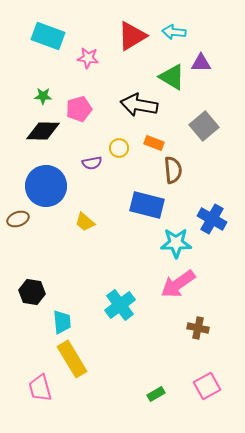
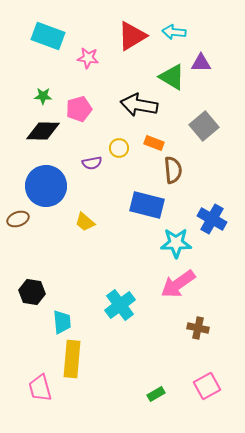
yellow rectangle: rotated 36 degrees clockwise
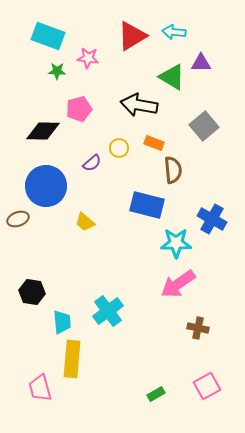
green star: moved 14 px right, 25 px up
purple semicircle: rotated 30 degrees counterclockwise
cyan cross: moved 12 px left, 6 px down
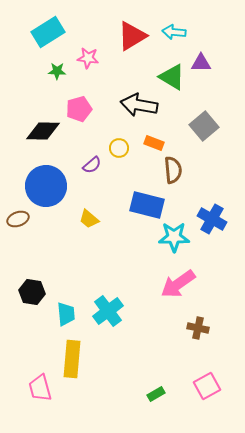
cyan rectangle: moved 4 px up; rotated 52 degrees counterclockwise
purple semicircle: moved 2 px down
yellow trapezoid: moved 4 px right, 3 px up
cyan star: moved 2 px left, 6 px up
cyan trapezoid: moved 4 px right, 8 px up
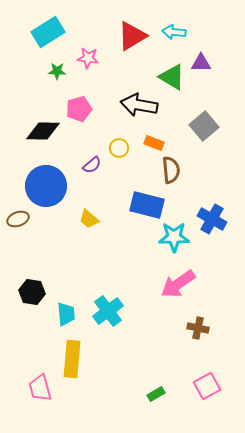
brown semicircle: moved 2 px left
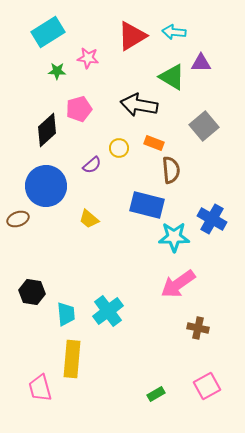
black diamond: moved 4 px right, 1 px up; rotated 44 degrees counterclockwise
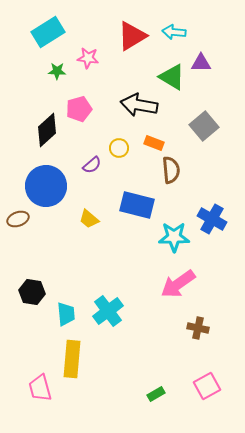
blue rectangle: moved 10 px left
